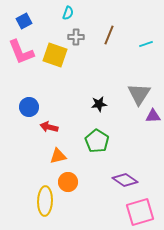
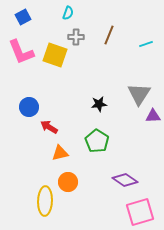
blue square: moved 1 px left, 4 px up
red arrow: rotated 18 degrees clockwise
orange triangle: moved 2 px right, 3 px up
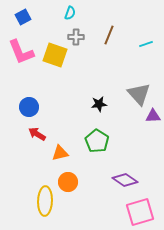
cyan semicircle: moved 2 px right
gray triangle: rotated 15 degrees counterclockwise
red arrow: moved 12 px left, 7 px down
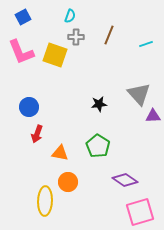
cyan semicircle: moved 3 px down
red arrow: rotated 102 degrees counterclockwise
green pentagon: moved 1 px right, 5 px down
orange triangle: rotated 24 degrees clockwise
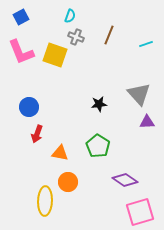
blue square: moved 2 px left
gray cross: rotated 21 degrees clockwise
purple triangle: moved 6 px left, 6 px down
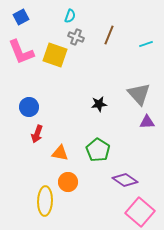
green pentagon: moved 4 px down
pink square: rotated 32 degrees counterclockwise
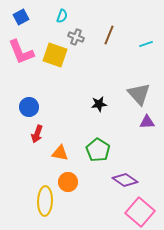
cyan semicircle: moved 8 px left
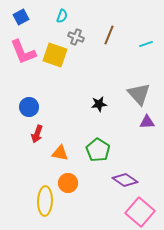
pink L-shape: moved 2 px right
orange circle: moved 1 px down
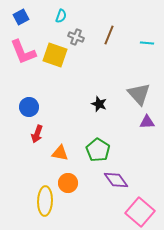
cyan semicircle: moved 1 px left
cyan line: moved 1 px right, 1 px up; rotated 24 degrees clockwise
black star: rotated 28 degrees clockwise
purple diamond: moved 9 px left; rotated 20 degrees clockwise
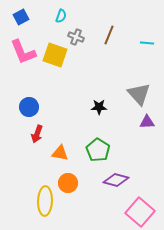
black star: moved 3 px down; rotated 21 degrees counterclockwise
purple diamond: rotated 40 degrees counterclockwise
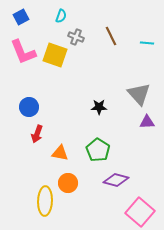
brown line: moved 2 px right, 1 px down; rotated 48 degrees counterclockwise
